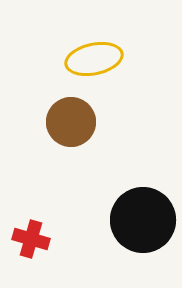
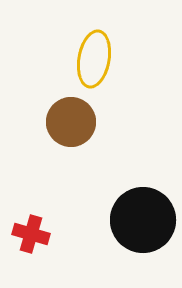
yellow ellipse: rotated 68 degrees counterclockwise
red cross: moved 5 px up
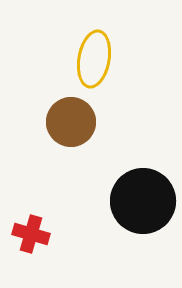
black circle: moved 19 px up
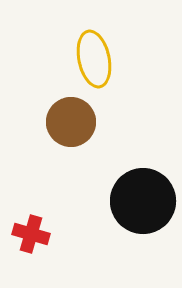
yellow ellipse: rotated 22 degrees counterclockwise
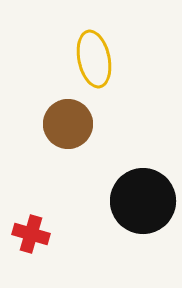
brown circle: moved 3 px left, 2 px down
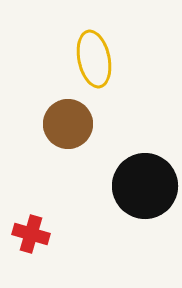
black circle: moved 2 px right, 15 px up
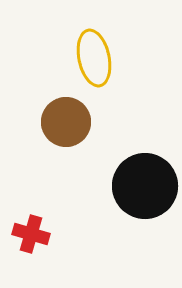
yellow ellipse: moved 1 px up
brown circle: moved 2 px left, 2 px up
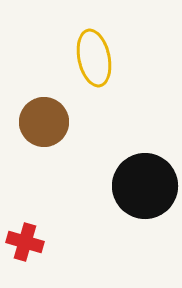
brown circle: moved 22 px left
red cross: moved 6 px left, 8 px down
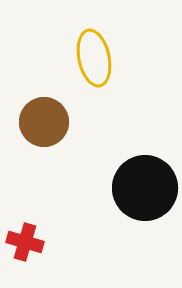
black circle: moved 2 px down
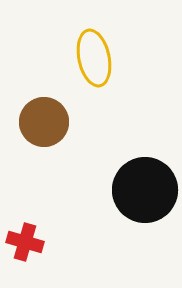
black circle: moved 2 px down
